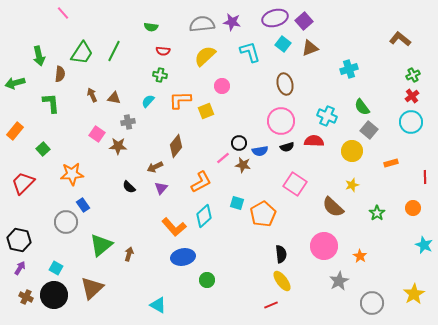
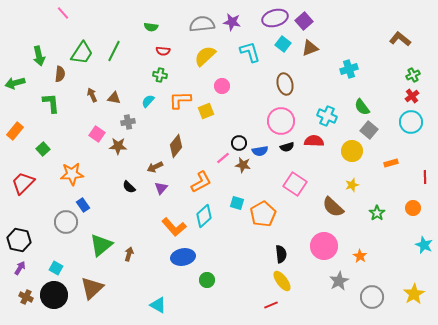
gray circle at (372, 303): moved 6 px up
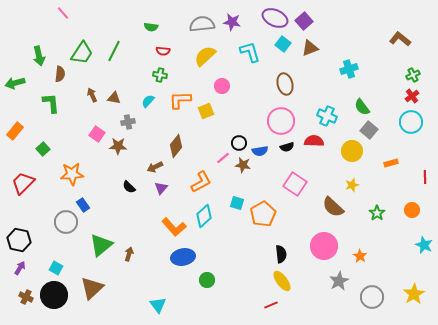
purple ellipse at (275, 18): rotated 40 degrees clockwise
orange circle at (413, 208): moved 1 px left, 2 px down
cyan triangle at (158, 305): rotated 24 degrees clockwise
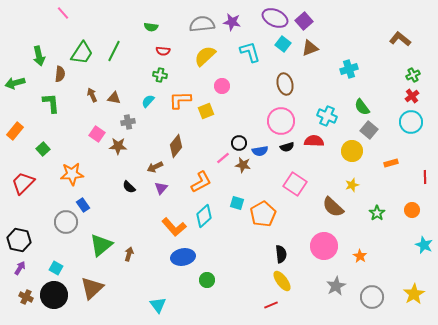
gray star at (339, 281): moved 3 px left, 5 px down
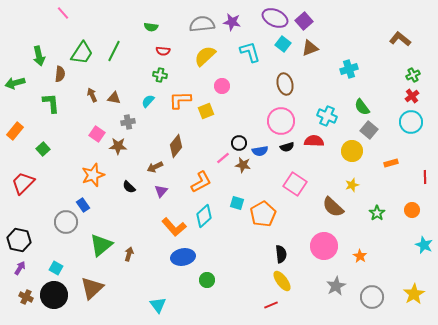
orange star at (72, 174): moved 21 px right, 1 px down; rotated 15 degrees counterclockwise
purple triangle at (161, 188): moved 3 px down
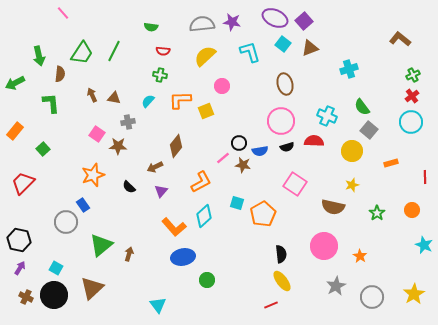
green arrow at (15, 83): rotated 12 degrees counterclockwise
brown semicircle at (333, 207): rotated 30 degrees counterclockwise
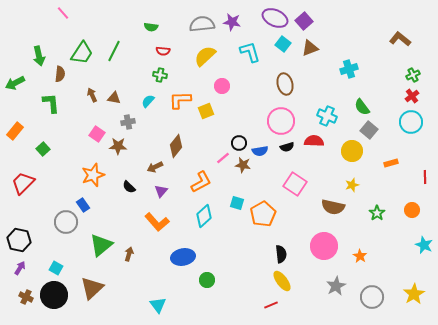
orange L-shape at (174, 227): moved 17 px left, 5 px up
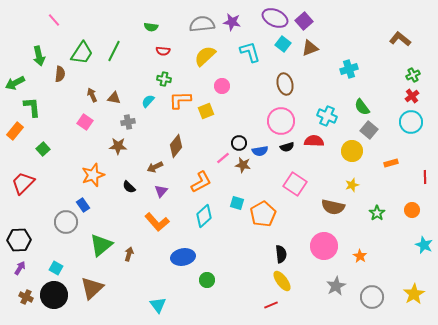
pink line at (63, 13): moved 9 px left, 7 px down
green cross at (160, 75): moved 4 px right, 4 px down
green L-shape at (51, 103): moved 19 px left, 4 px down
pink square at (97, 134): moved 12 px left, 12 px up
black hexagon at (19, 240): rotated 15 degrees counterclockwise
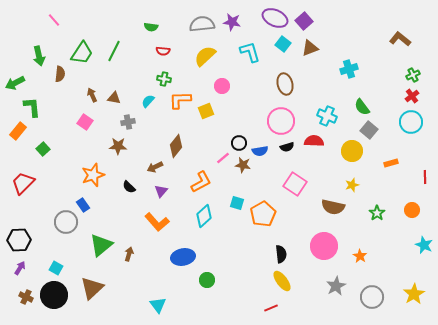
orange rectangle at (15, 131): moved 3 px right
red line at (271, 305): moved 3 px down
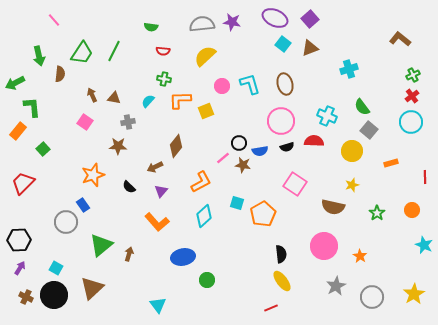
purple square at (304, 21): moved 6 px right, 2 px up
cyan L-shape at (250, 52): moved 32 px down
